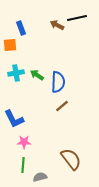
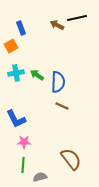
orange square: moved 1 px right, 1 px down; rotated 24 degrees counterclockwise
brown line: rotated 64 degrees clockwise
blue L-shape: moved 2 px right
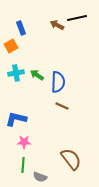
blue L-shape: rotated 130 degrees clockwise
gray semicircle: rotated 144 degrees counterclockwise
